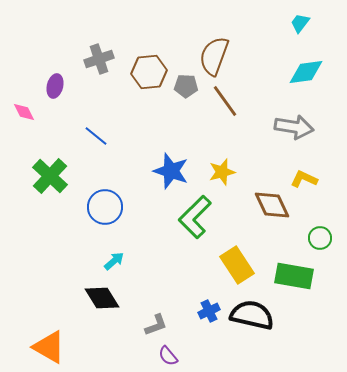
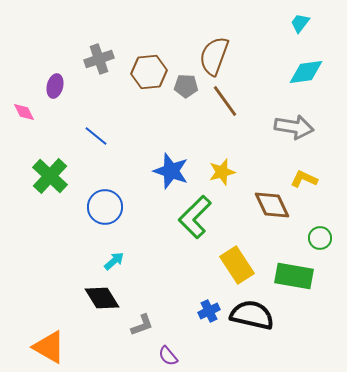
gray L-shape: moved 14 px left
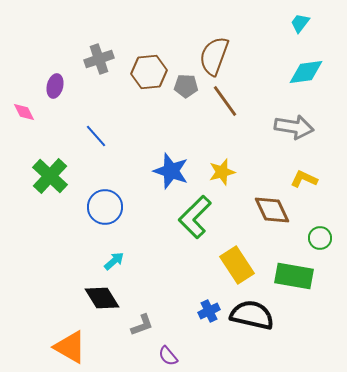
blue line: rotated 10 degrees clockwise
brown diamond: moved 5 px down
orange triangle: moved 21 px right
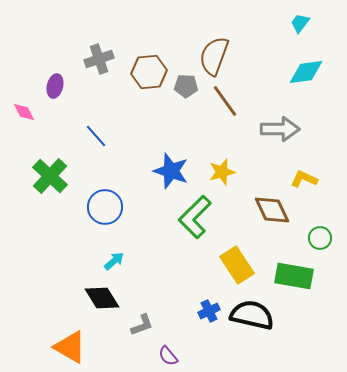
gray arrow: moved 14 px left, 2 px down; rotated 9 degrees counterclockwise
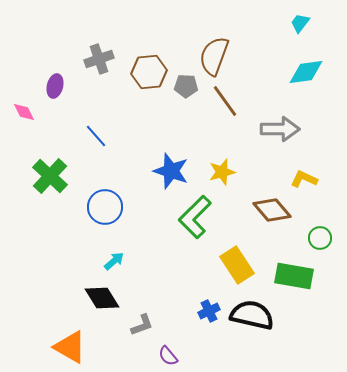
brown diamond: rotated 15 degrees counterclockwise
